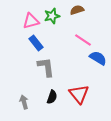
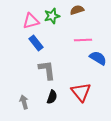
pink line: rotated 36 degrees counterclockwise
gray L-shape: moved 1 px right, 3 px down
red triangle: moved 2 px right, 2 px up
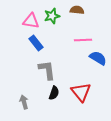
brown semicircle: rotated 24 degrees clockwise
pink triangle: rotated 24 degrees clockwise
black semicircle: moved 2 px right, 4 px up
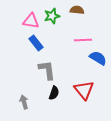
red triangle: moved 3 px right, 2 px up
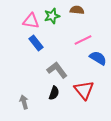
pink line: rotated 24 degrees counterclockwise
gray L-shape: moved 10 px right; rotated 30 degrees counterclockwise
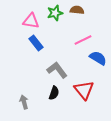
green star: moved 3 px right, 3 px up
